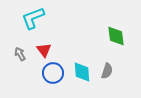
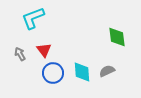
green diamond: moved 1 px right, 1 px down
gray semicircle: rotated 133 degrees counterclockwise
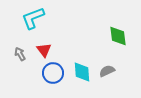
green diamond: moved 1 px right, 1 px up
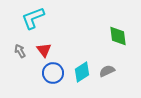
gray arrow: moved 3 px up
cyan diamond: rotated 60 degrees clockwise
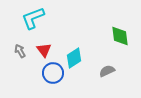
green diamond: moved 2 px right
cyan diamond: moved 8 px left, 14 px up
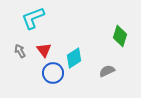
green diamond: rotated 25 degrees clockwise
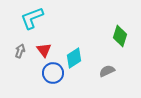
cyan L-shape: moved 1 px left
gray arrow: rotated 48 degrees clockwise
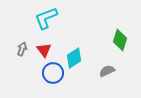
cyan L-shape: moved 14 px right
green diamond: moved 4 px down
gray arrow: moved 2 px right, 2 px up
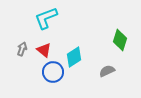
red triangle: rotated 14 degrees counterclockwise
cyan diamond: moved 1 px up
blue circle: moved 1 px up
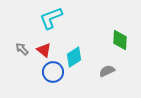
cyan L-shape: moved 5 px right
green diamond: rotated 15 degrees counterclockwise
gray arrow: rotated 64 degrees counterclockwise
